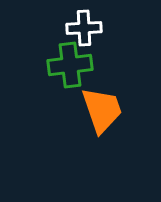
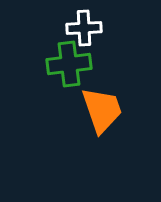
green cross: moved 1 px left, 1 px up
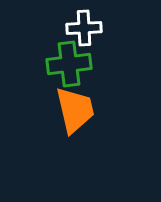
orange trapezoid: moved 27 px left; rotated 6 degrees clockwise
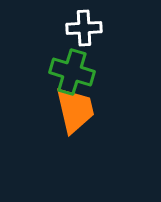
green cross: moved 3 px right, 8 px down; rotated 24 degrees clockwise
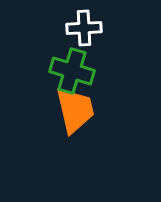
green cross: moved 1 px up
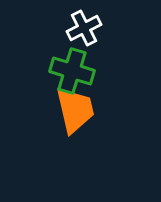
white cross: rotated 24 degrees counterclockwise
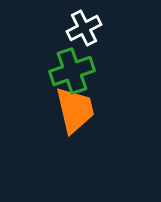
green cross: rotated 36 degrees counterclockwise
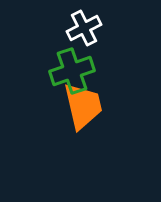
orange trapezoid: moved 8 px right, 4 px up
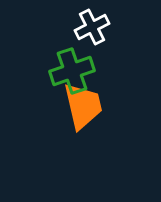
white cross: moved 8 px right, 1 px up
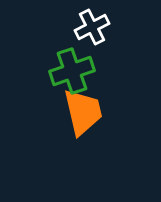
orange trapezoid: moved 6 px down
